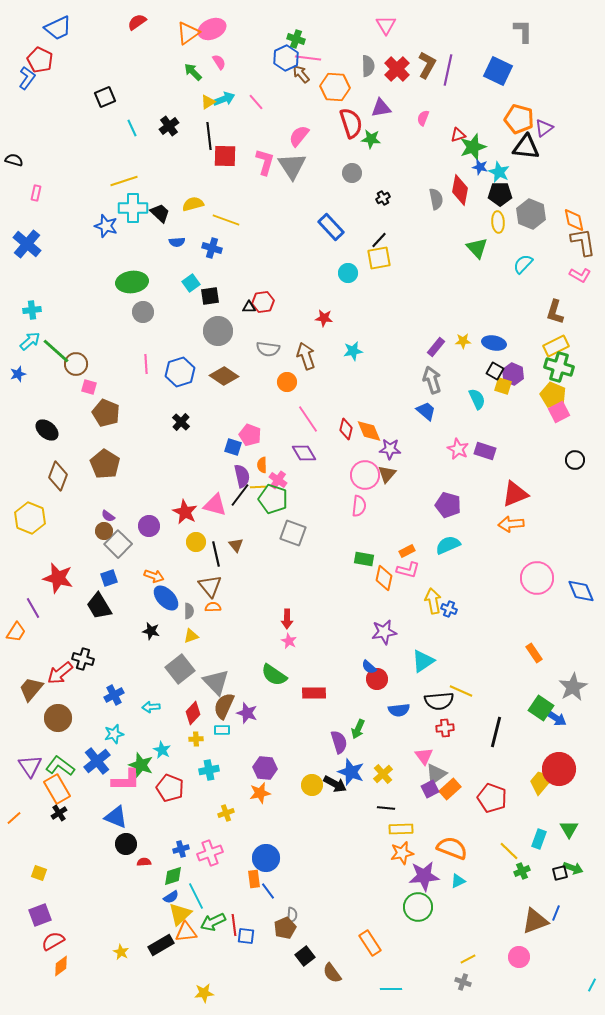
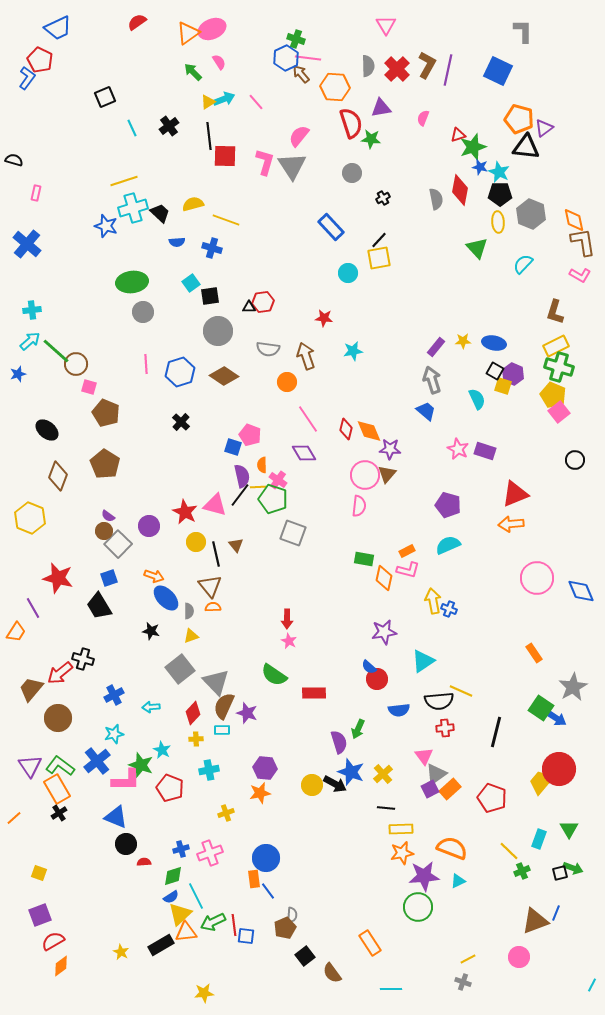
cyan cross at (133, 208): rotated 16 degrees counterclockwise
pink square at (559, 412): rotated 10 degrees counterclockwise
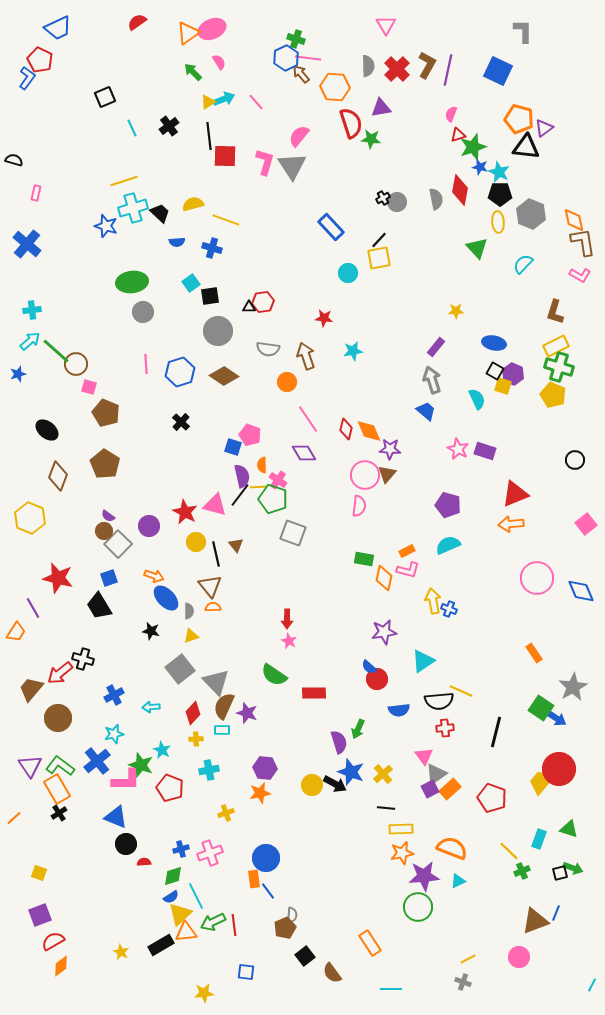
pink semicircle at (423, 118): moved 28 px right, 4 px up
gray circle at (352, 173): moved 45 px right, 29 px down
yellow star at (463, 341): moved 7 px left, 30 px up
pink square at (559, 412): moved 27 px right, 112 px down
green triangle at (569, 829): rotated 42 degrees counterclockwise
blue square at (246, 936): moved 36 px down
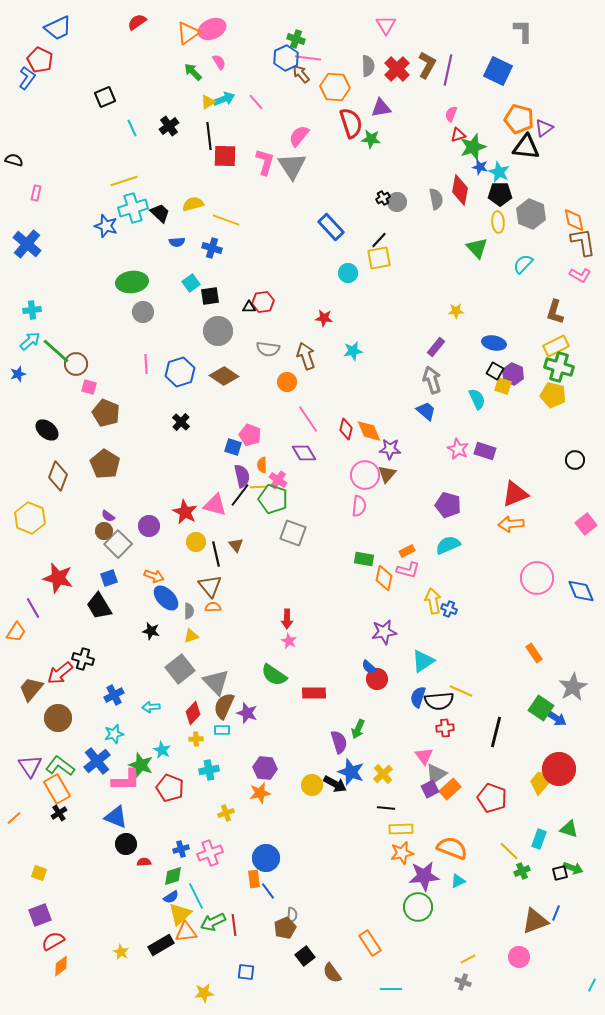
yellow pentagon at (553, 395): rotated 10 degrees counterclockwise
blue semicircle at (399, 710): moved 19 px right, 13 px up; rotated 115 degrees clockwise
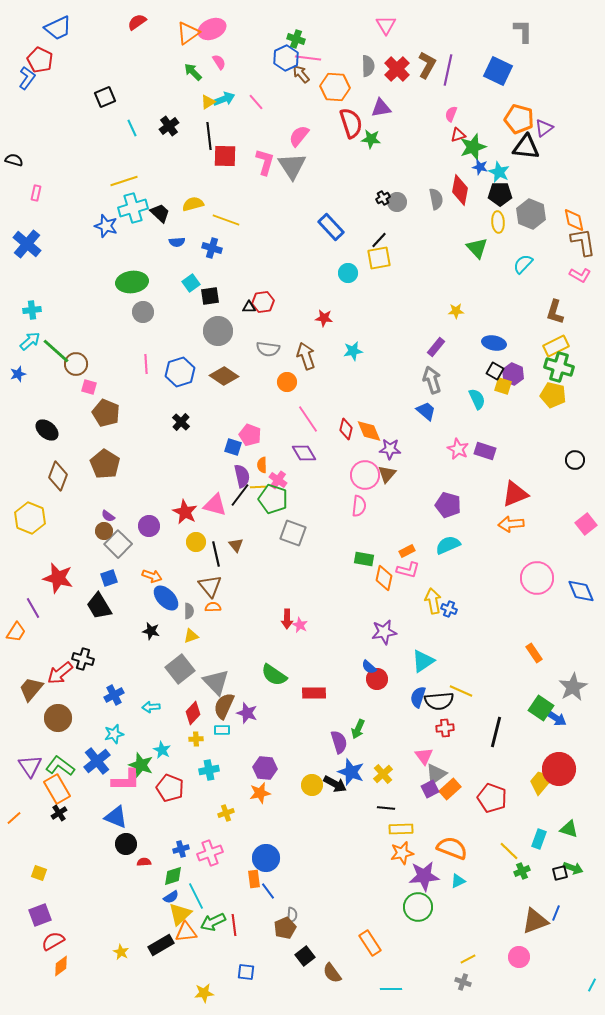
orange arrow at (154, 576): moved 2 px left
pink star at (289, 641): moved 11 px right, 16 px up
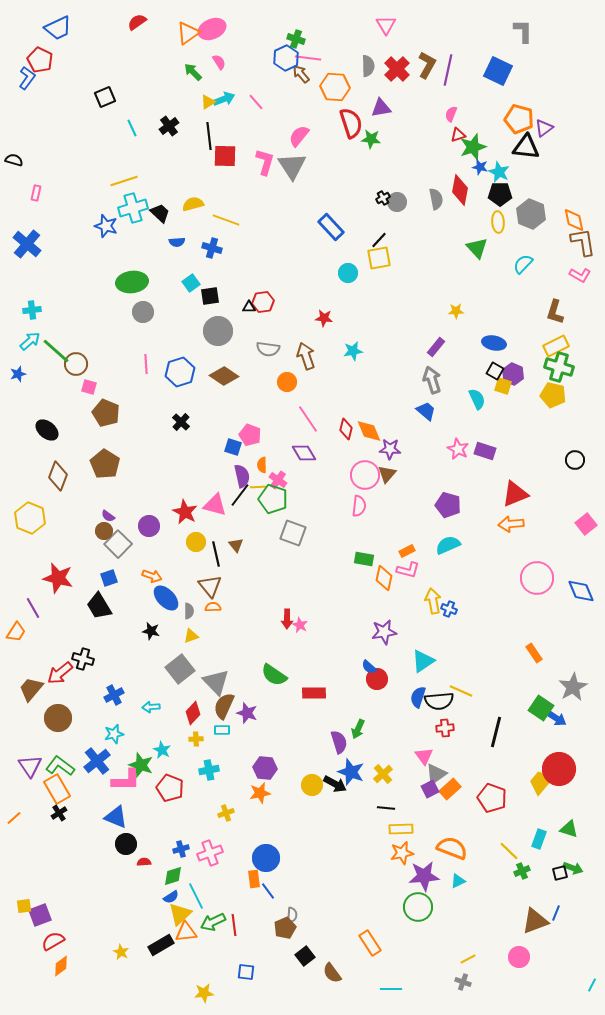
yellow square at (39, 873): moved 15 px left, 33 px down; rotated 28 degrees counterclockwise
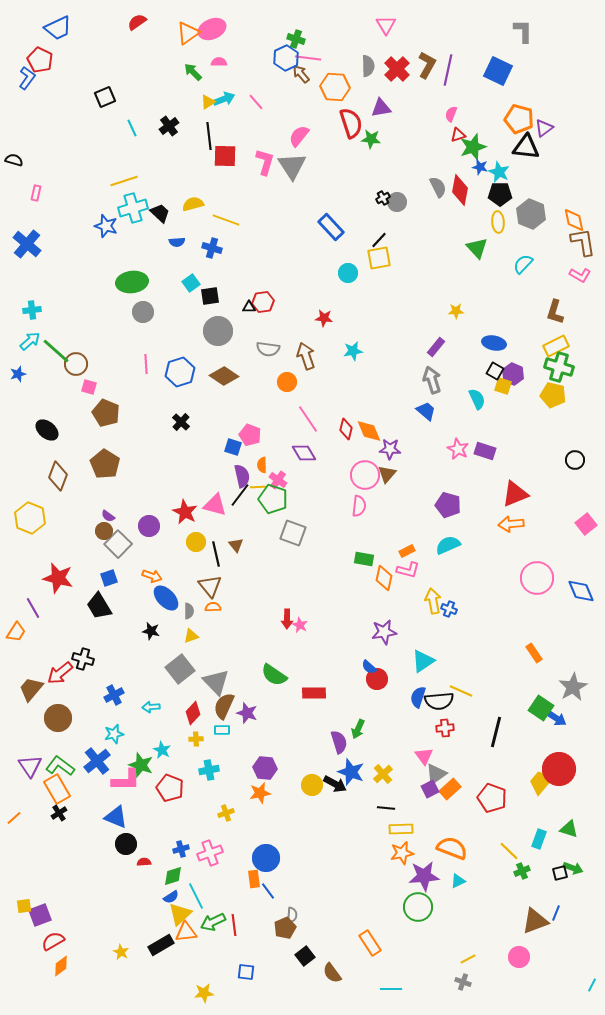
pink semicircle at (219, 62): rotated 56 degrees counterclockwise
gray semicircle at (436, 199): moved 2 px right, 12 px up; rotated 15 degrees counterclockwise
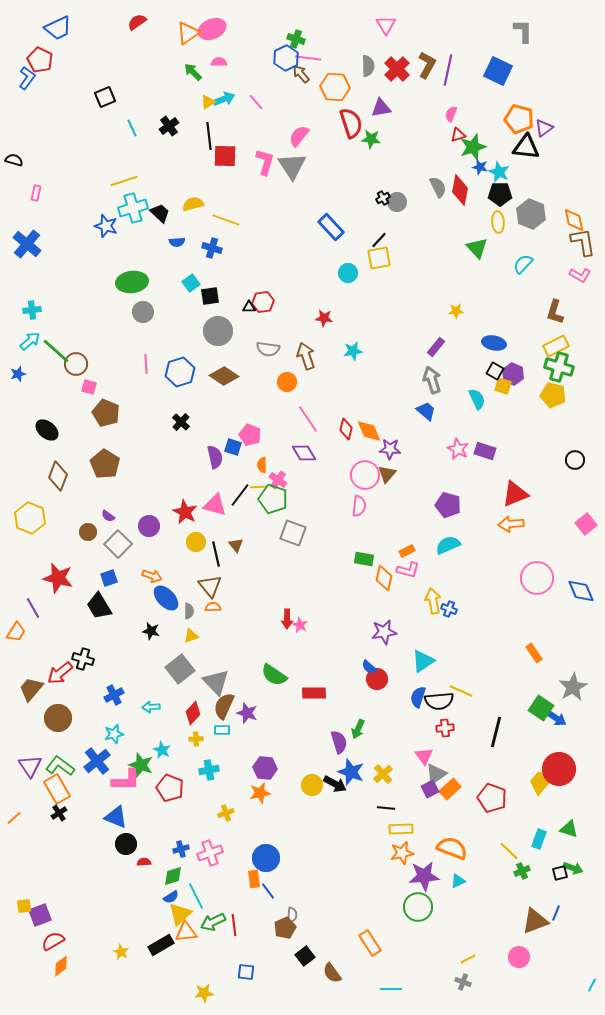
purple semicircle at (242, 476): moved 27 px left, 19 px up
brown circle at (104, 531): moved 16 px left, 1 px down
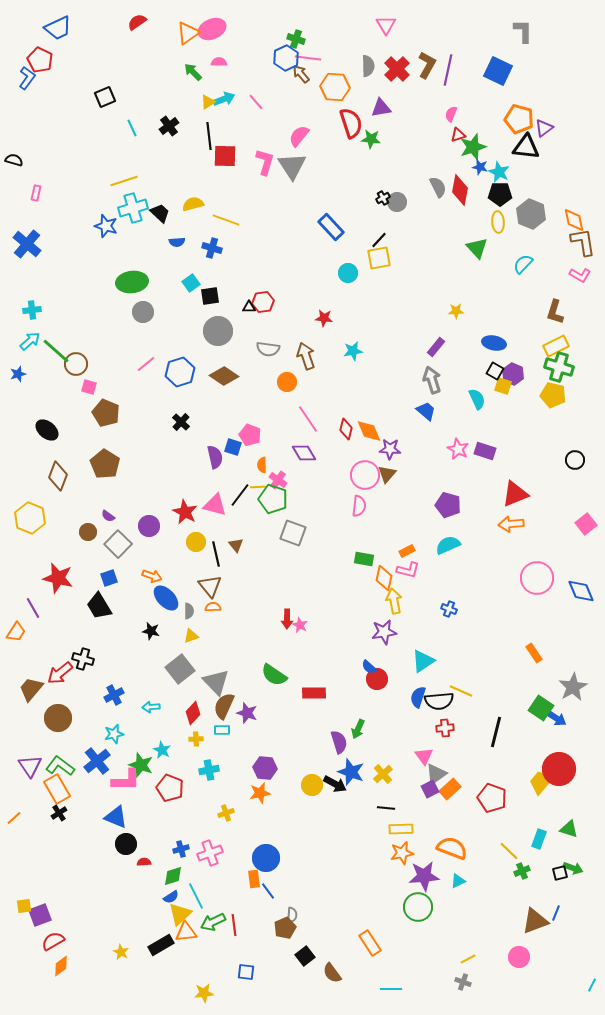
pink line at (146, 364): rotated 54 degrees clockwise
yellow arrow at (433, 601): moved 39 px left
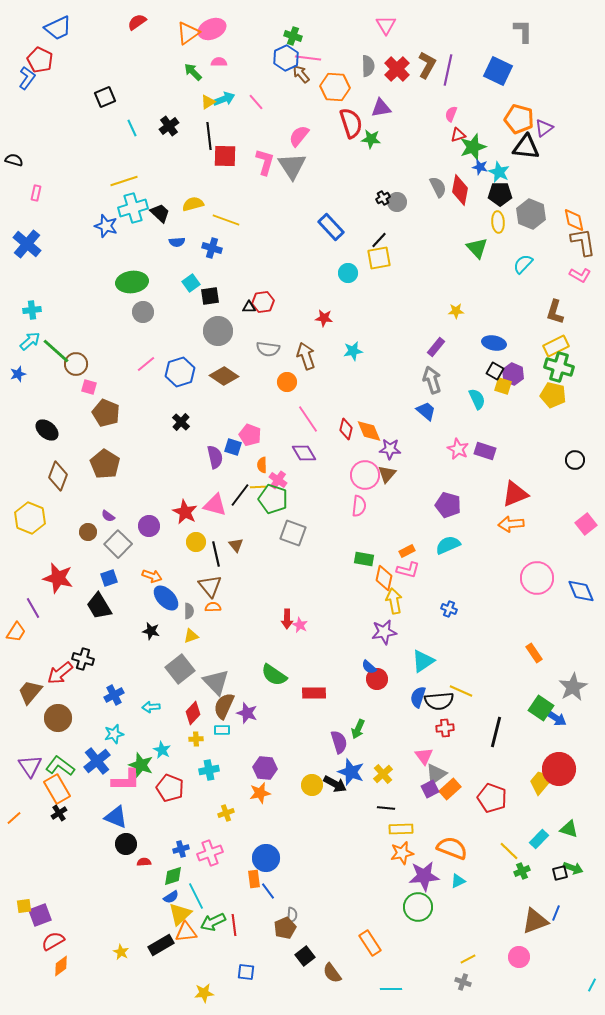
green cross at (296, 39): moved 3 px left, 3 px up
brown trapezoid at (31, 689): moved 1 px left, 3 px down
cyan rectangle at (539, 839): rotated 24 degrees clockwise
